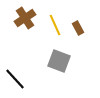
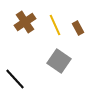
brown cross: moved 4 px down
gray square: rotated 15 degrees clockwise
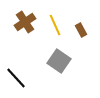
brown rectangle: moved 3 px right, 2 px down
black line: moved 1 px right, 1 px up
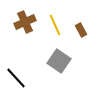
brown cross: rotated 10 degrees clockwise
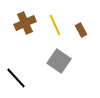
brown cross: moved 1 px down
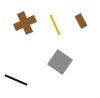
brown rectangle: moved 9 px up
gray square: moved 1 px right, 1 px down
black line: moved 2 px down; rotated 25 degrees counterclockwise
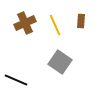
brown rectangle: rotated 32 degrees clockwise
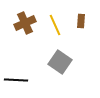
black line: rotated 20 degrees counterclockwise
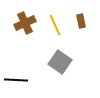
brown rectangle: rotated 16 degrees counterclockwise
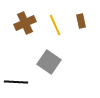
gray square: moved 11 px left
black line: moved 2 px down
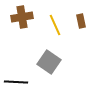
brown cross: moved 3 px left, 6 px up; rotated 15 degrees clockwise
